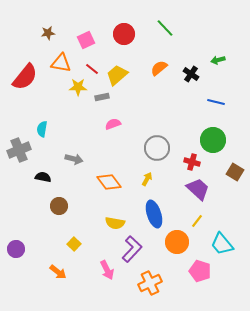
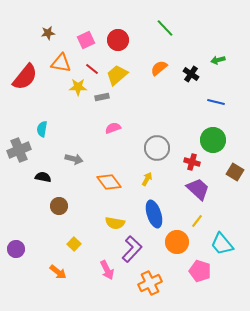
red circle: moved 6 px left, 6 px down
pink semicircle: moved 4 px down
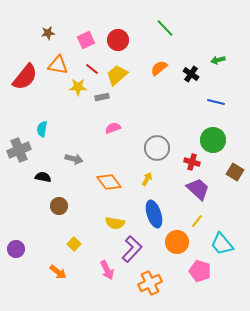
orange triangle: moved 3 px left, 2 px down
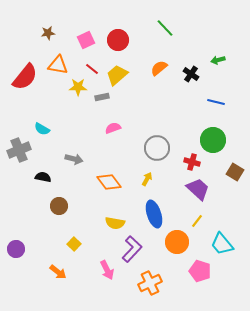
cyan semicircle: rotated 70 degrees counterclockwise
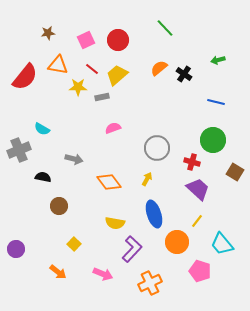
black cross: moved 7 px left
pink arrow: moved 4 px left, 4 px down; rotated 42 degrees counterclockwise
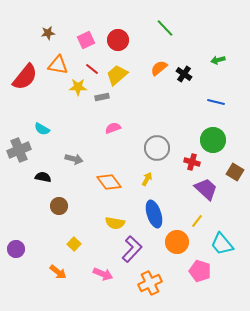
purple trapezoid: moved 8 px right
